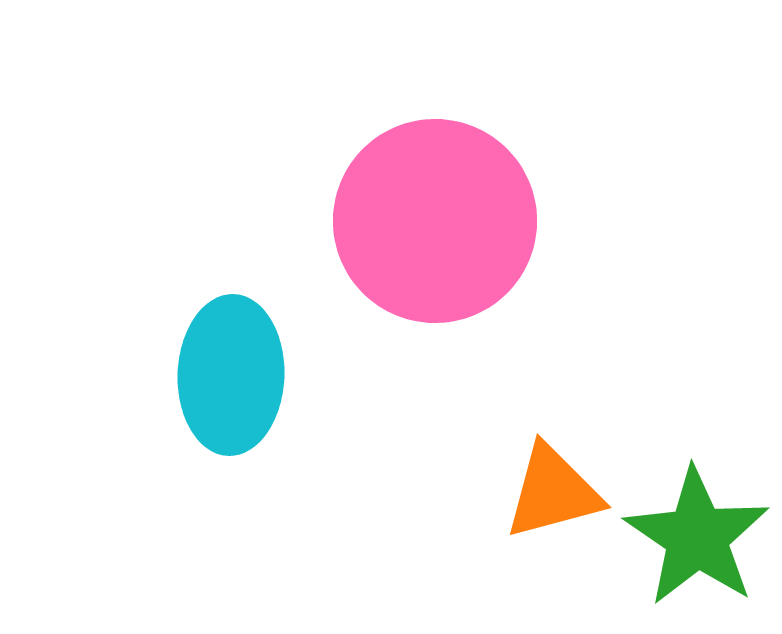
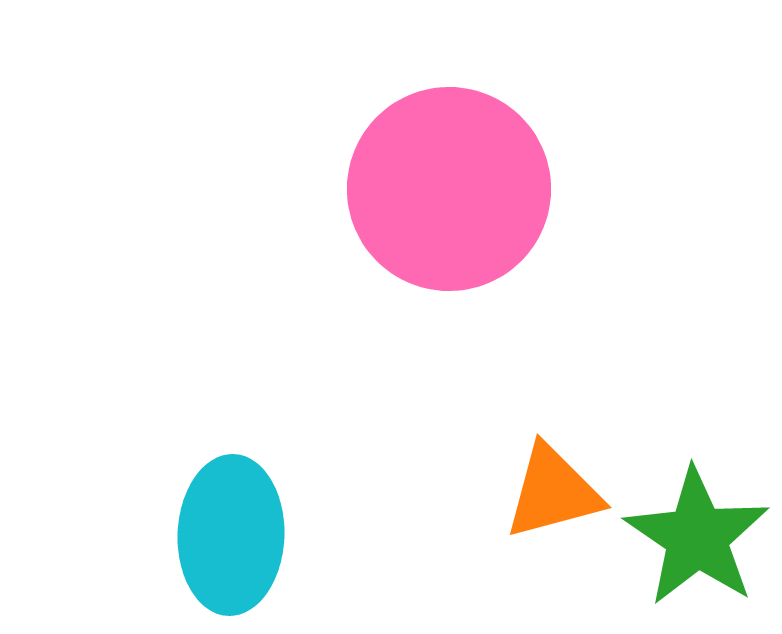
pink circle: moved 14 px right, 32 px up
cyan ellipse: moved 160 px down
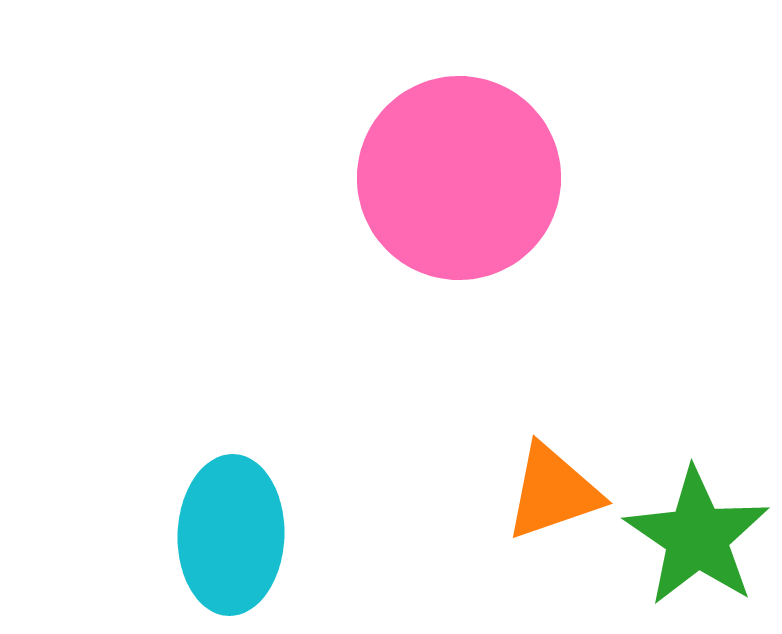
pink circle: moved 10 px right, 11 px up
orange triangle: rotated 4 degrees counterclockwise
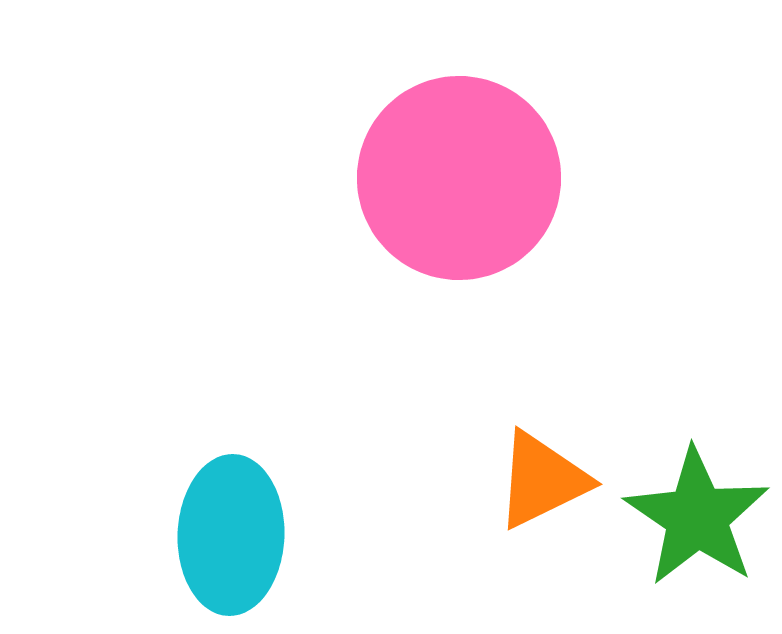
orange triangle: moved 11 px left, 12 px up; rotated 7 degrees counterclockwise
green star: moved 20 px up
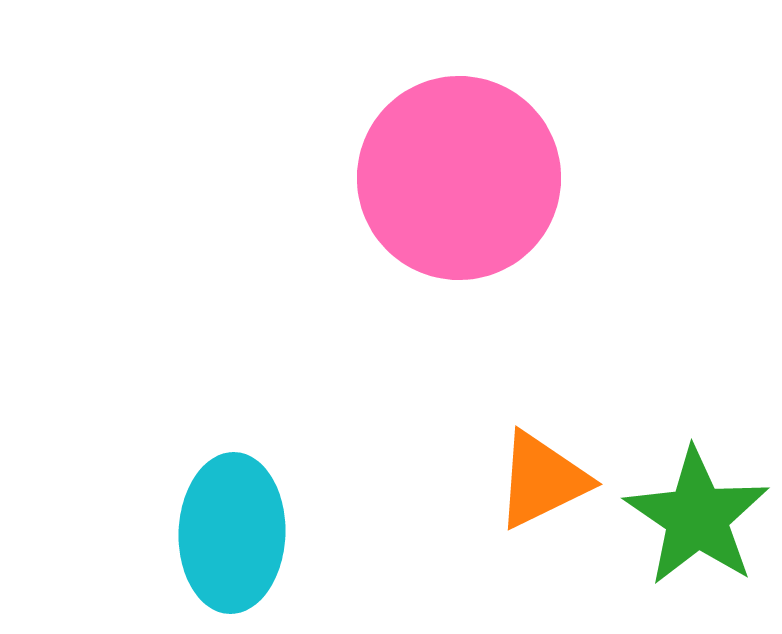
cyan ellipse: moved 1 px right, 2 px up
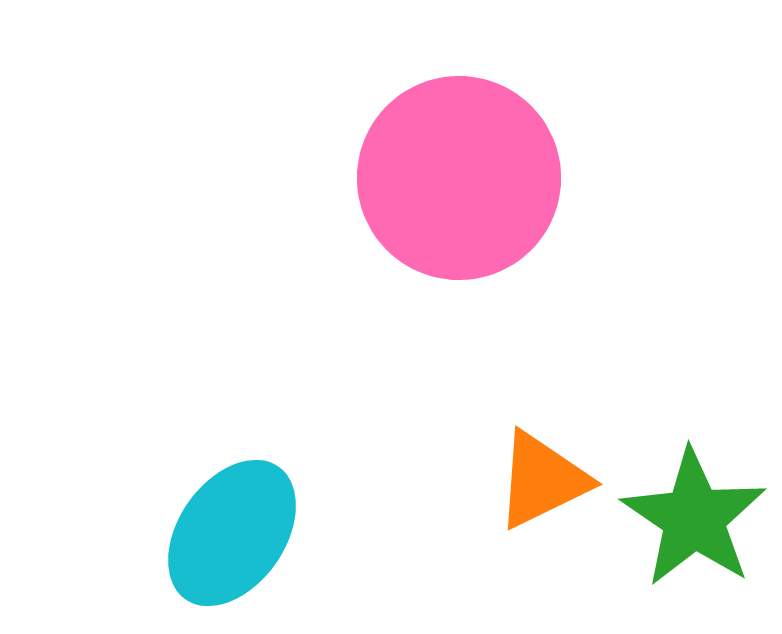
green star: moved 3 px left, 1 px down
cyan ellipse: rotated 33 degrees clockwise
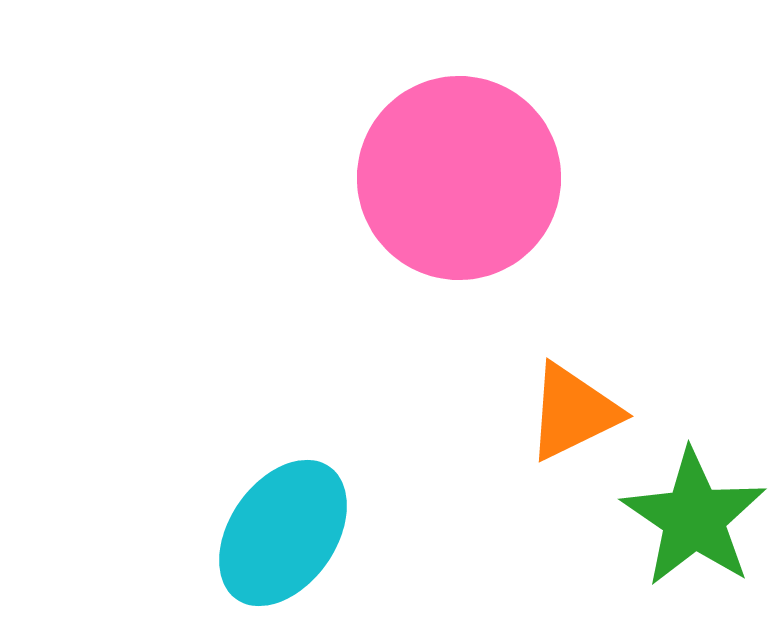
orange triangle: moved 31 px right, 68 px up
cyan ellipse: moved 51 px right
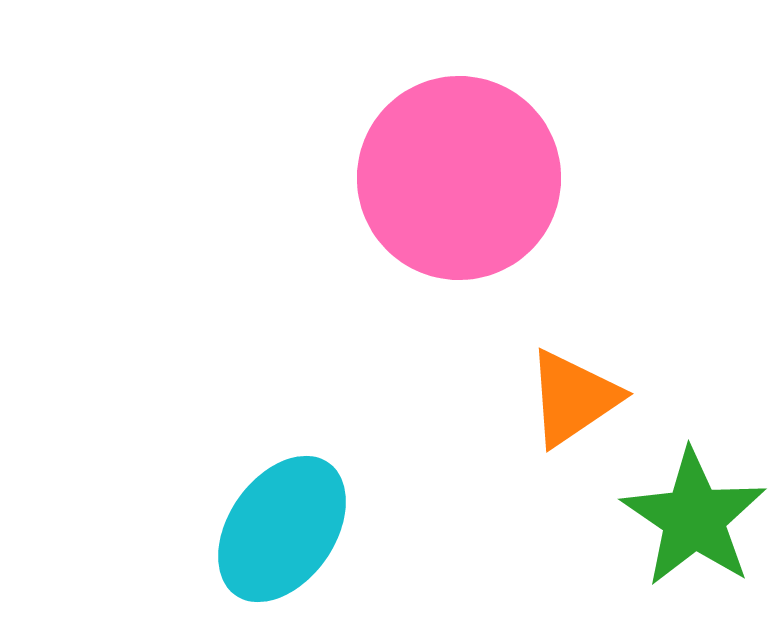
orange triangle: moved 14 px up; rotated 8 degrees counterclockwise
cyan ellipse: moved 1 px left, 4 px up
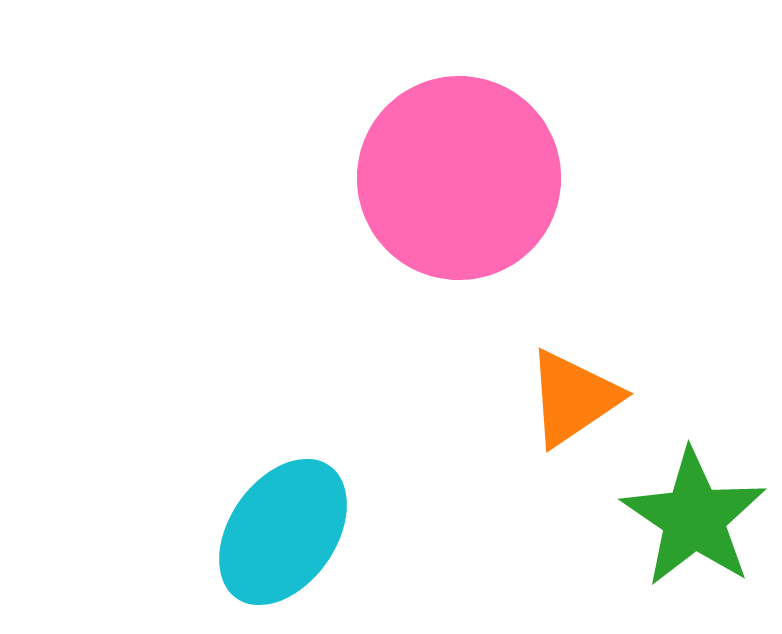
cyan ellipse: moved 1 px right, 3 px down
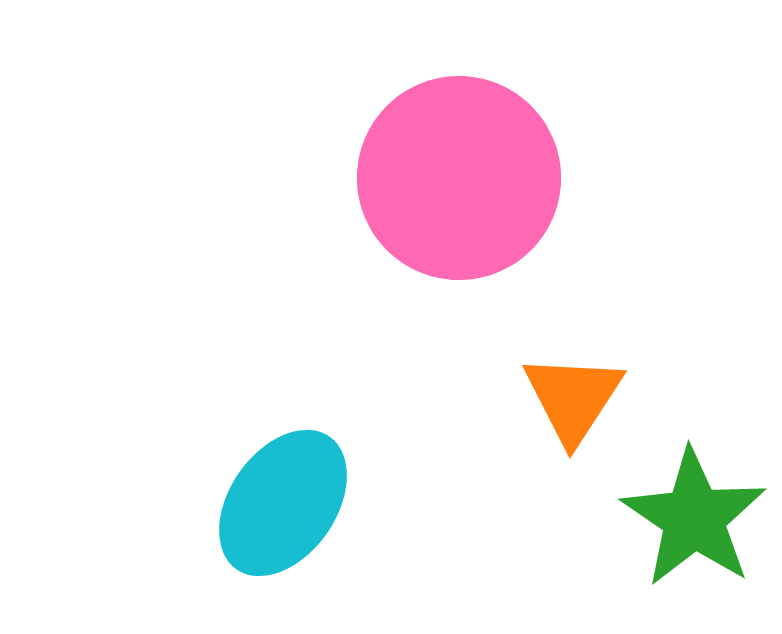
orange triangle: rotated 23 degrees counterclockwise
cyan ellipse: moved 29 px up
